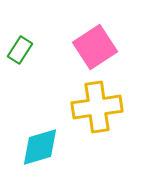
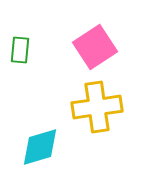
green rectangle: rotated 28 degrees counterclockwise
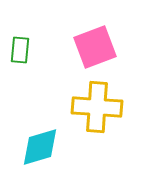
pink square: rotated 12 degrees clockwise
yellow cross: rotated 12 degrees clockwise
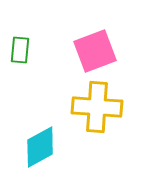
pink square: moved 4 px down
cyan diamond: rotated 12 degrees counterclockwise
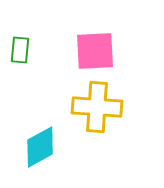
pink square: rotated 18 degrees clockwise
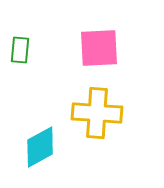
pink square: moved 4 px right, 3 px up
yellow cross: moved 6 px down
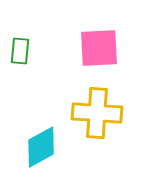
green rectangle: moved 1 px down
cyan diamond: moved 1 px right
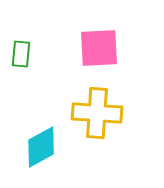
green rectangle: moved 1 px right, 3 px down
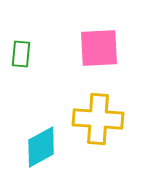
yellow cross: moved 1 px right, 6 px down
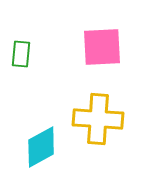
pink square: moved 3 px right, 1 px up
